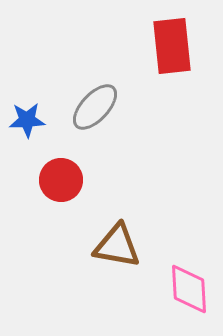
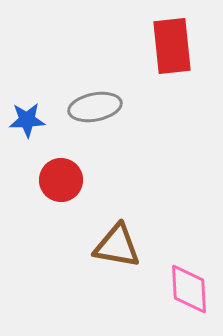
gray ellipse: rotated 36 degrees clockwise
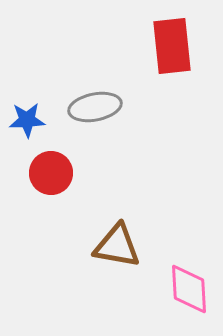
red circle: moved 10 px left, 7 px up
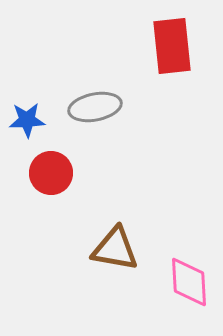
brown triangle: moved 2 px left, 3 px down
pink diamond: moved 7 px up
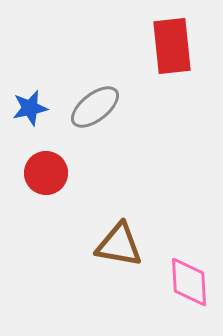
gray ellipse: rotated 27 degrees counterclockwise
blue star: moved 3 px right, 12 px up; rotated 9 degrees counterclockwise
red circle: moved 5 px left
brown triangle: moved 4 px right, 4 px up
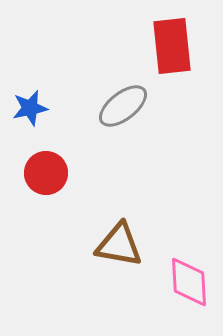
gray ellipse: moved 28 px right, 1 px up
